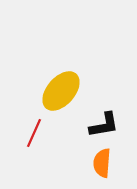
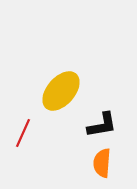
black L-shape: moved 2 px left
red line: moved 11 px left
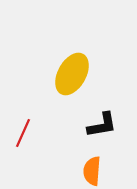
yellow ellipse: moved 11 px right, 17 px up; rotated 12 degrees counterclockwise
orange semicircle: moved 10 px left, 8 px down
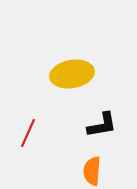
yellow ellipse: rotated 51 degrees clockwise
red line: moved 5 px right
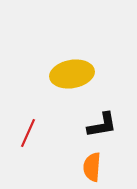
orange semicircle: moved 4 px up
